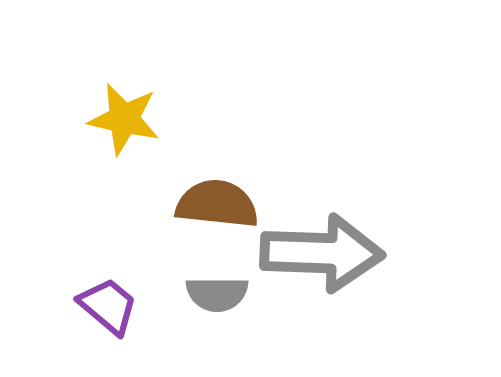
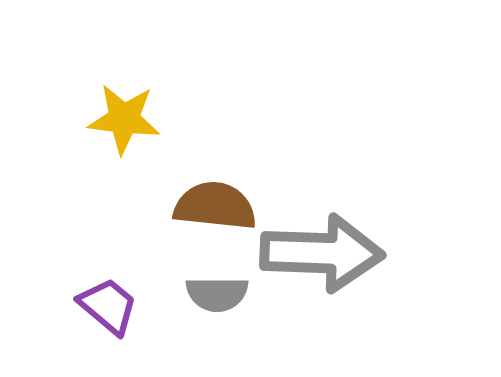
yellow star: rotated 6 degrees counterclockwise
brown semicircle: moved 2 px left, 2 px down
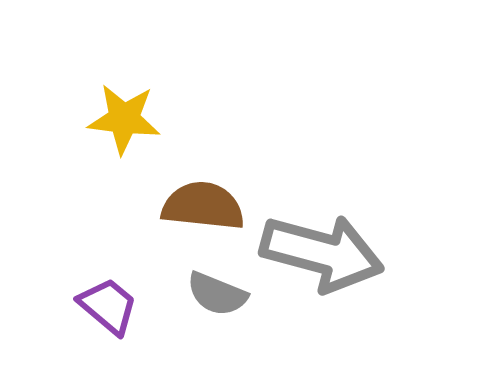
brown semicircle: moved 12 px left
gray arrow: rotated 13 degrees clockwise
gray semicircle: rotated 22 degrees clockwise
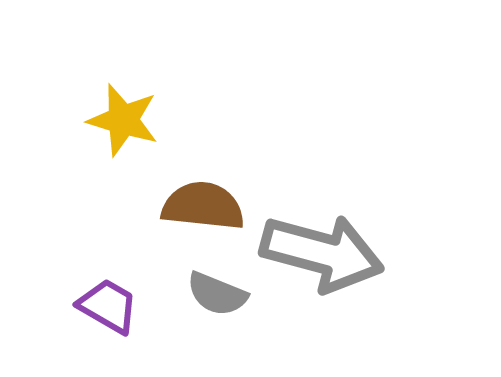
yellow star: moved 1 px left, 1 px down; rotated 10 degrees clockwise
purple trapezoid: rotated 10 degrees counterclockwise
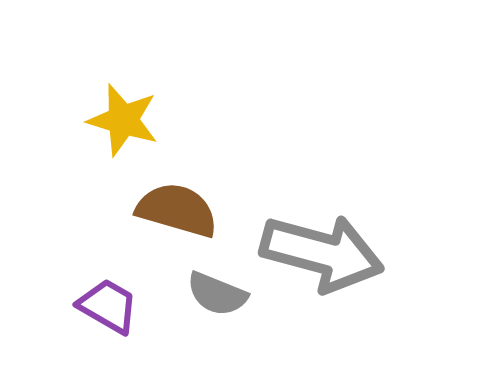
brown semicircle: moved 26 px left, 4 px down; rotated 10 degrees clockwise
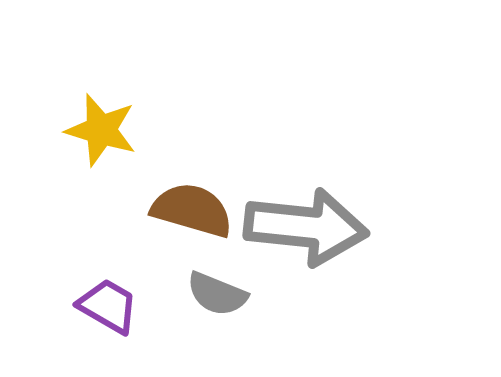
yellow star: moved 22 px left, 10 px down
brown semicircle: moved 15 px right
gray arrow: moved 16 px left, 26 px up; rotated 9 degrees counterclockwise
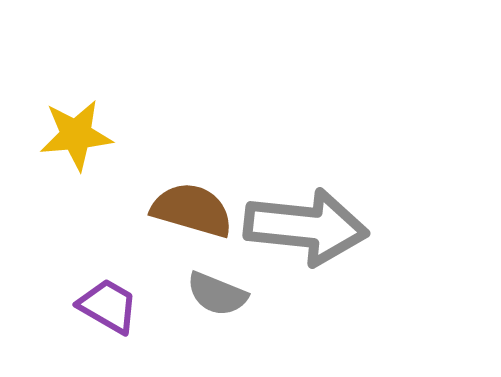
yellow star: moved 25 px left, 5 px down; rotated 22 degrees counterclockwise
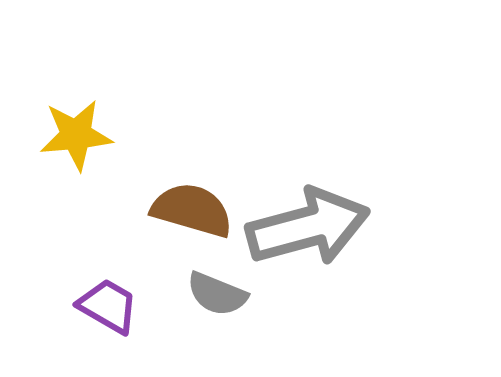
gray arrow: moved 2 px right; rotated 21 degrees counterclockwise
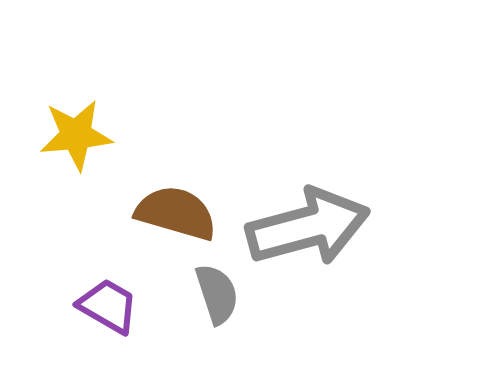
brown semicircle: moved 16 px left, 3 px down
gray semicircle: rotated 130 degrees counterclockwise
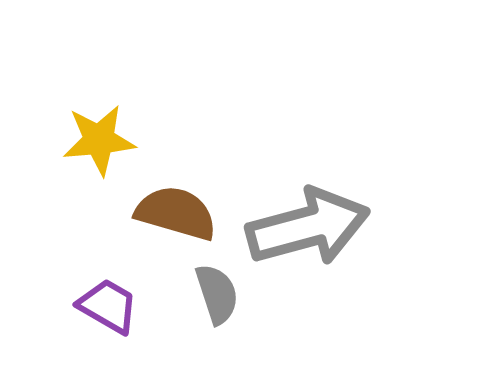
yellow star: moved 23 px right, 5 px down
